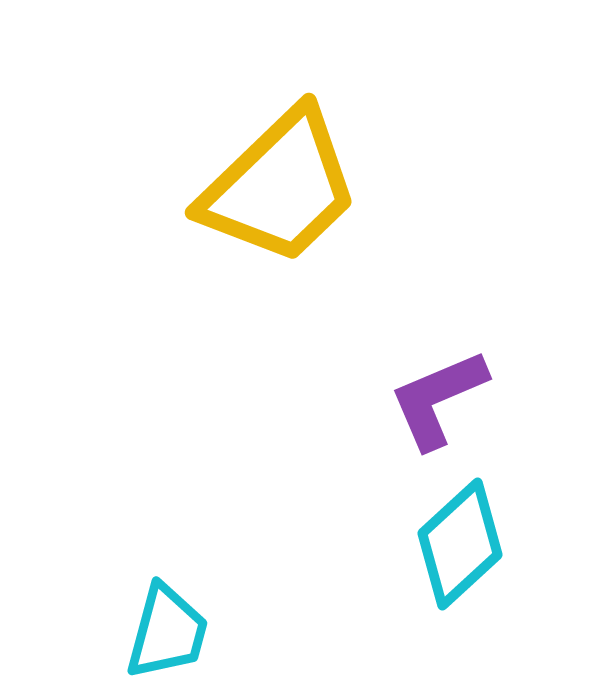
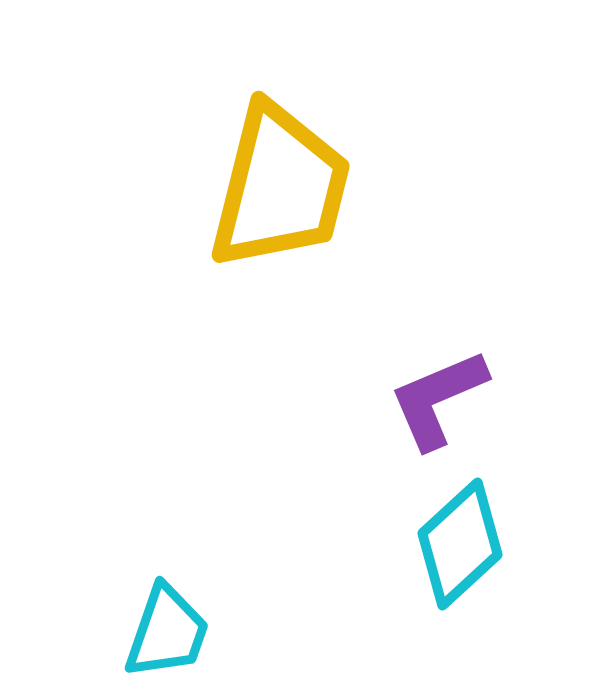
yellow trapezoid: rotated 32 degrees counterclockwise
cyan trapezoid: rotated 4 degrees clockwise
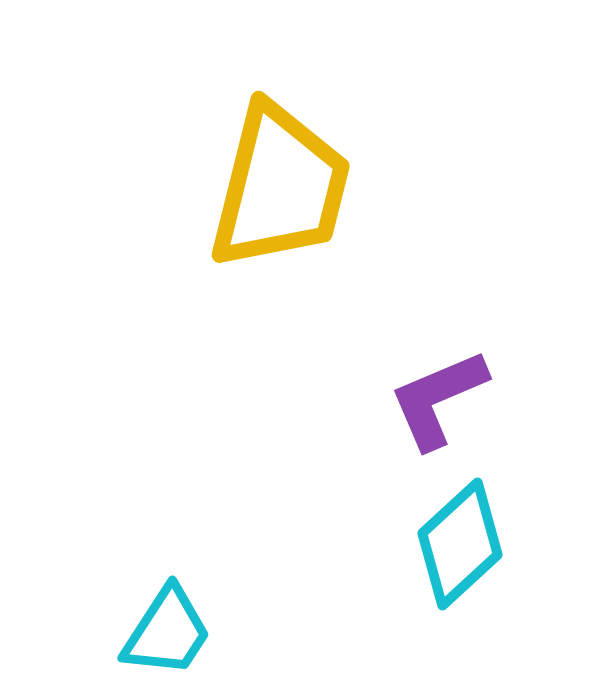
cyan trapezoid: rotated 14 degrees clockwise
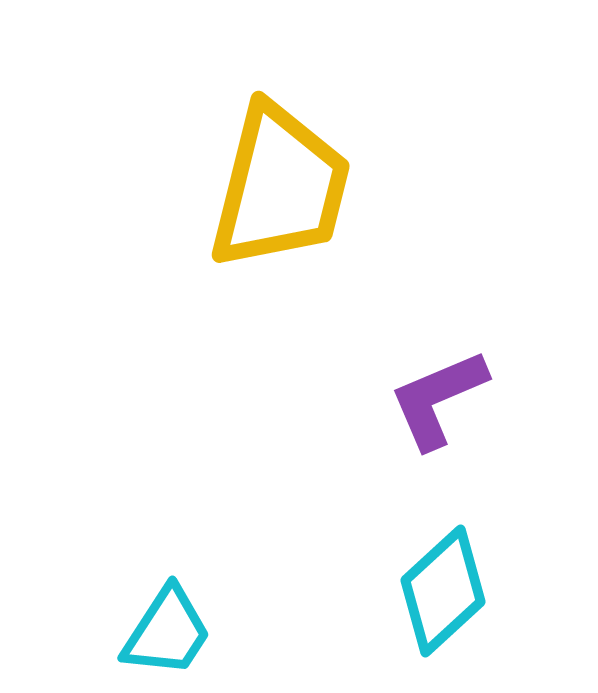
cyan diamond: moved 17 px left, 47 px down
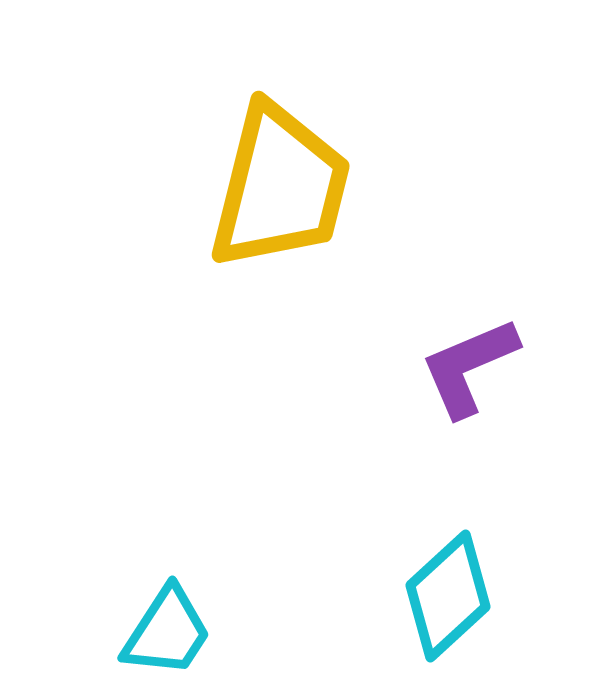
purple L-shape: moved 31 px right, 32 px up
cyan diamond: moved 5 px right, 5 px down
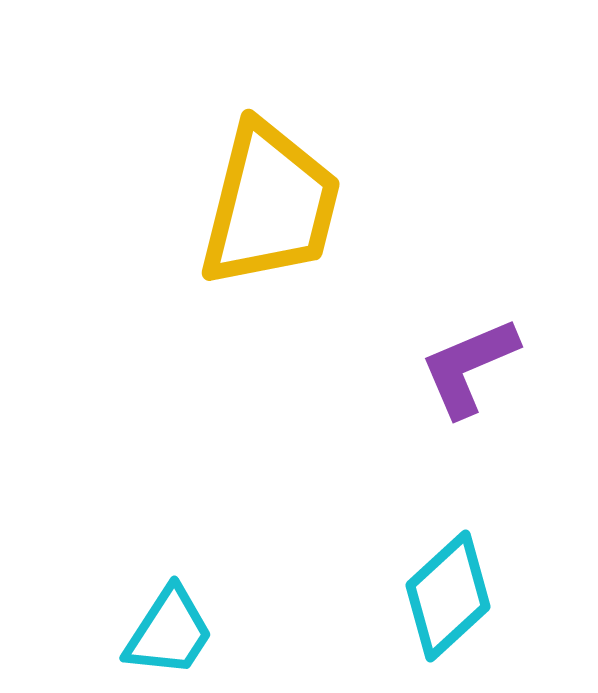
yellow trapezoid: moved 10 px left, 18 px down
cyan trapezoid: moved 2 px right
